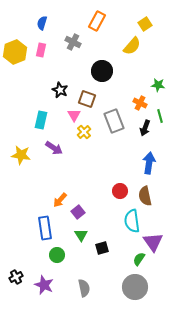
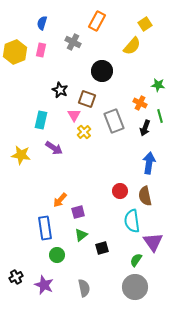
purple square: rotated 24 degrees clockwise
green triangle: rotated 24 degrees clockwise
green semicircle: moved 3 px left, 1 px down
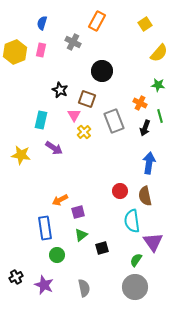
yellow semicircle: moved 27 px right, 7 px down
orange arrow: rotated 21 degrees clockwise
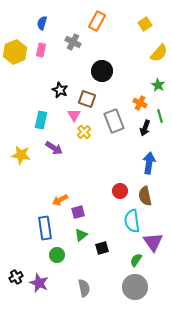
green star: rotated 24 degrees clockwise
purple star: moved 5 px left, 2 px up
